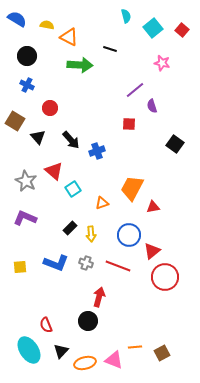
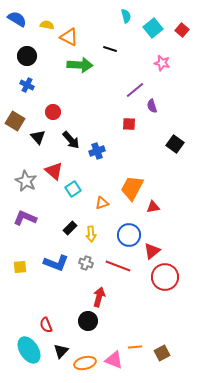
red circle at (50, 108): moved 3 px right, 4 px down
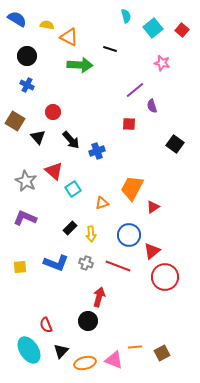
red triangle at (153, 207): rotated 24 degrees counterclockwise
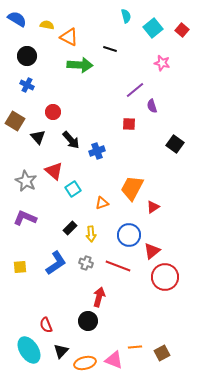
blue L-shape at (56, 263): rotated 55 degrees counterclockwise
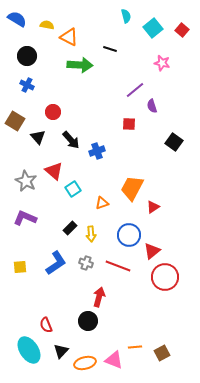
black square at (175, 144): moved 1 px left, 2 px up
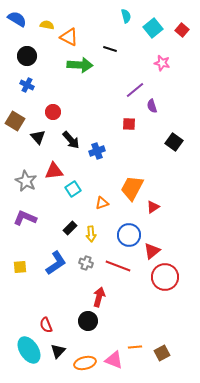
red triangle at (54, 171): rotated 48 degrees counterclockwise
black triangle at (61, 351): moved 3 px left
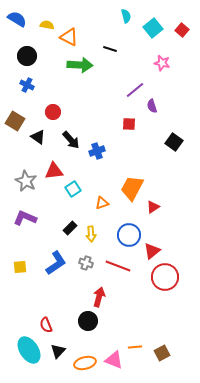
black triangle at (38, 137): rotated 14 degrees counterclockwise
